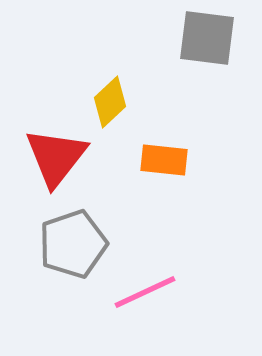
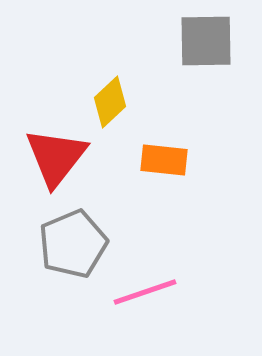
gray square: moved 1 px left, 3 px down; rotated 8 degrees counterclockwise
gray pentagon: rotated 4 degrees counterclockwise
pink line: rotated 6 degrees clockwise
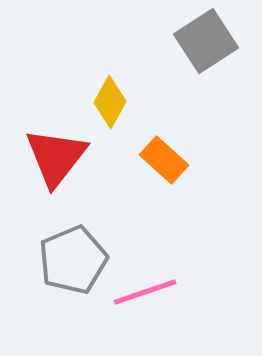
gray square: rotated 32 degrees counterclockwise
yellow diamond: rotated 18 degrees counterclockwise
orange rectangle: rotated 36 degrees clockwise
gray pentagon: moved 16 px down
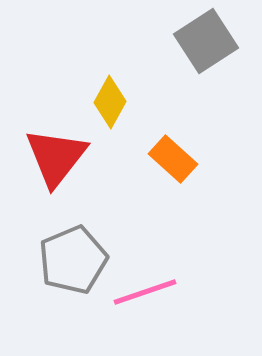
orange rectangle: moved 9 px right, 1 px up
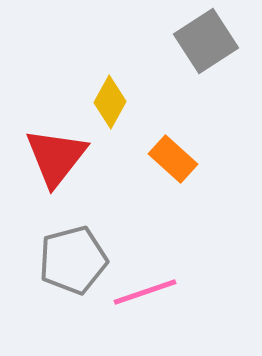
gray pentagon: rotated 8 degrees clockwise
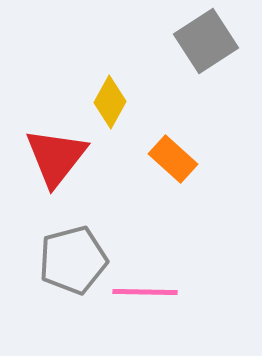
pink line: rotated 20 degrees clockwise
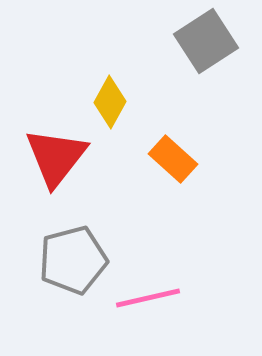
pink line: moved 3 px right, 6 px down; rotated 14 degrees counterclockwise
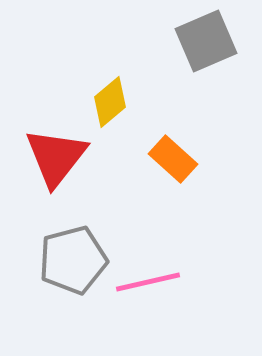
gray square: rotated 10 degrees clockwise
yellow diamond: rotated 21 degrees clockwise
pink line: moved 16 px up
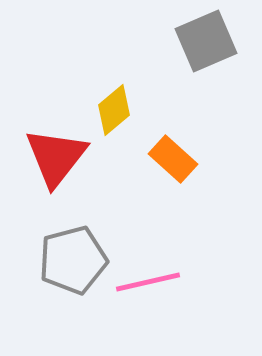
yellow diamond: moved 4 px right, 8 px down
